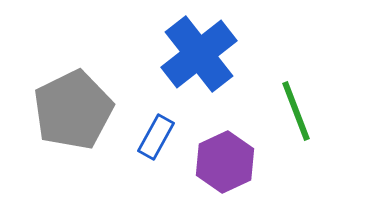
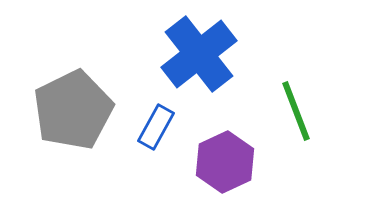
blue rectangle: moved 10 px up
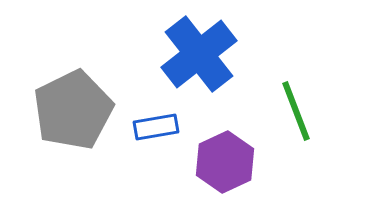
blue rectangle: rotated 51 degrees clockwise
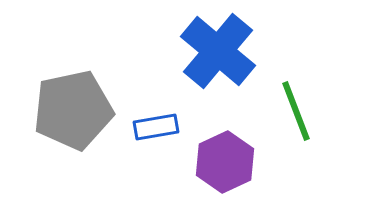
blue cross: moved 19 px right, 3 px up; rotated 12 degrees counterclockwise
gray pentagon: rotated 14 degrees clockwise
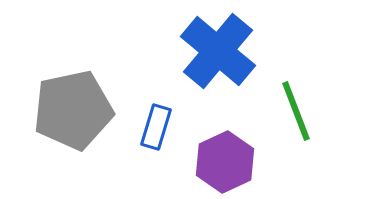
blue rectangle: rotated 63 degrees counterclockwise
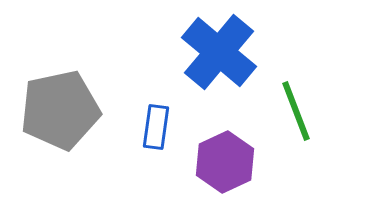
blue cross: moved 1 px right, 1 px down
gray pentagon: moved 13 px left
blue rectangle: rotated 9 degrees counterclockwise
